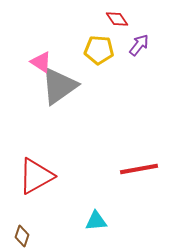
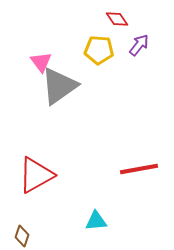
pink triangle: rotated 20 degrees clockwise
red triangle: moved 1 px up
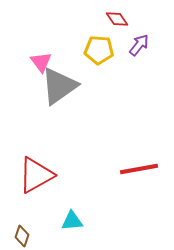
cyan triangle: moved 24 px left
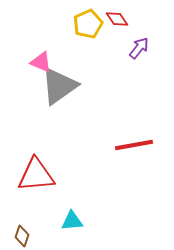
purple arrow: moved 3 px down
yellow pentagon: moved 11 px left, 26 px up; rotated 28 degrees counterclockwise
pink triangle: rotated 30 degrees counterclockwise
red line: moved 5 px left, 24 px up
red triangle: rotated 24 degrees clockwise
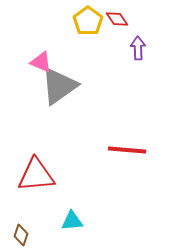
yellow pentagon: moved 3 px up; rotated 12 degrees counterclockwise
purple arrow: moved 1 px left; rotated 40 degrees counterclockwise
red line: moved 7 px left, 5 px down; rotated 15 degrees clockwise
brown diamond: moved 1 px left, 1 px up
